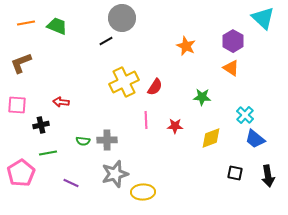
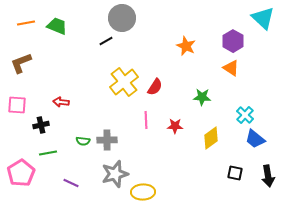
yellow cross: rotated 12 degrees counterclockwise
yellow diamond: rotated 15 degrees counterclockwise
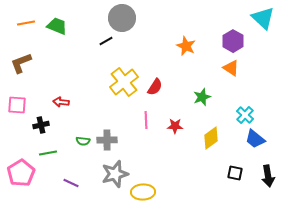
green star: rotated 24 degrees counterclockwise
